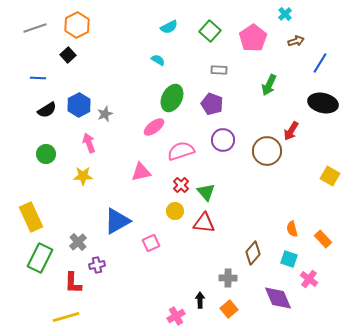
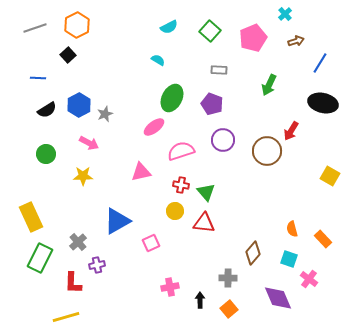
pink pentagon at (253, 38): rotated 12 degrees clockwise
pink arrow at (89, 143): rotated 138 degrees clockwise
red cross at (181, 185): rotated 35 degrees counterclockwise
pink cross at (176, 316): moved 6 px left, 29 px up; rotated 18 degrees clockwise
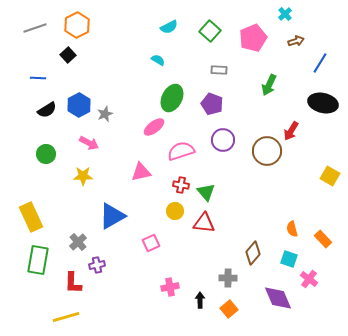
blue triangle at (117, 221): moved 5 px left, 5 px up
green rectangle at (40, 258): moved 2 px left, 2 px down; rotated 16 degrees counterclockwise
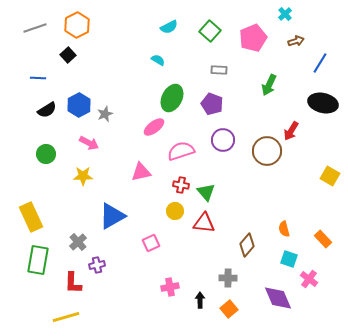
orange semicircle at (292, 229): moved 8 px left
brown diamond at (253, 253): moved 6 px left, 8 px up
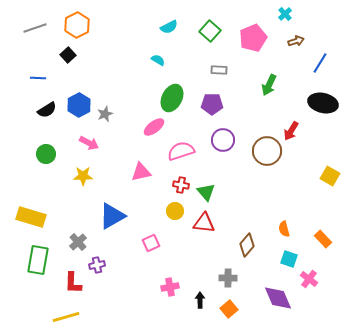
purple pentagon at (212, 104): rotated 20 degrees counterclockwise
yellow rectangle at (31, 217): rotated 48 degrees counterclockwise
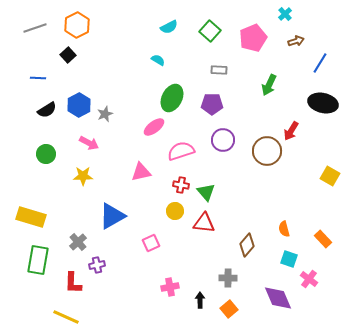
yellow line at (66, 317): rotated 40 degrees clockwise
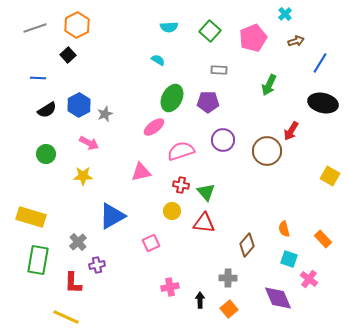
cyan semicircle at (169, 27): rotated 24 degrees clockwise
purple pentagon at (212, 104): moved 4 px left, 2 px up
yellow circle at (175, 211): moved 3 px left
